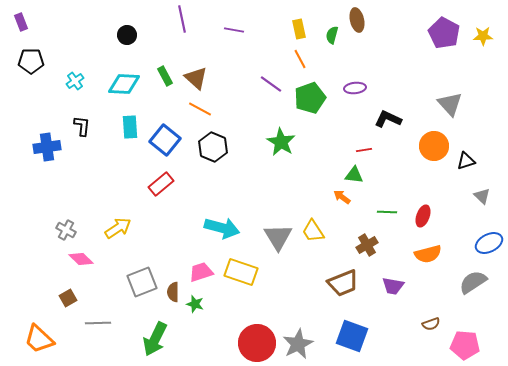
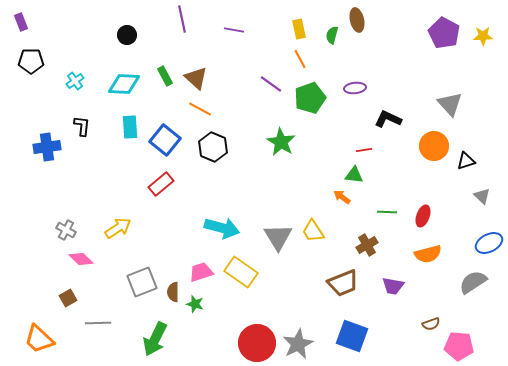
yellow rectangle at (241, 272): rotated 16 degrees clockwise
pink pentagon at (465, 345): moved 6 px left, 1 px down
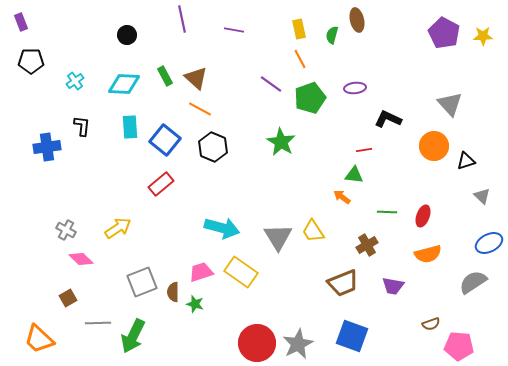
green arrow at (155, 339): moved 22 px left, 3 px up
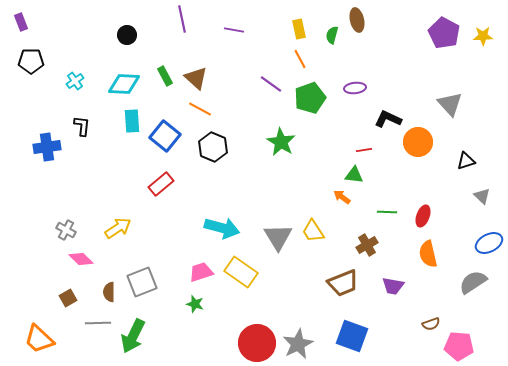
cyan rectangle at (130, 127): moved 2 px right, 6 px up
blue square at (165, 140): moved 4 px up
orange circle at (434, 146): moved 16 px left, 4 px up
orange semicircle at (428, 254): rotated 92 degrees clockwise
brown semicircle at (173, 292): moved 64 px left
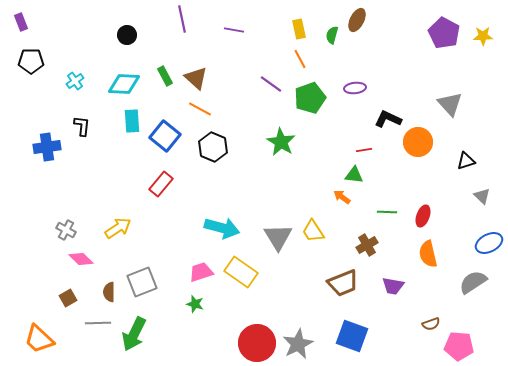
brown ellipse at (357, 20): rotated 40 degrees clockwise
red rectangle at (161, 184): rotated 10 degrees counterclockwise
green arrow at (133, 336): moved 1 px right, 2 px up
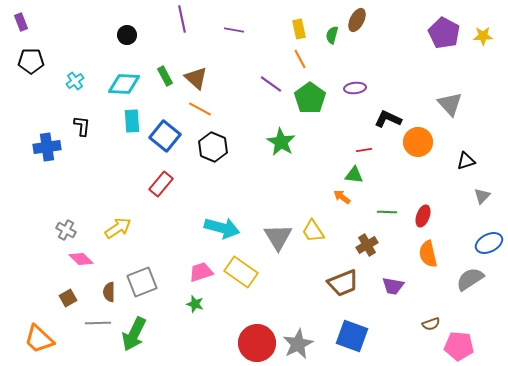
green pentagon at (310, 98): rotated 16 degrees counterclockwise
gray triangle at (482, 196): rotated 30 degrees clockwise
gray semicircle at (473, 282): moved 3 px left, 3 px up
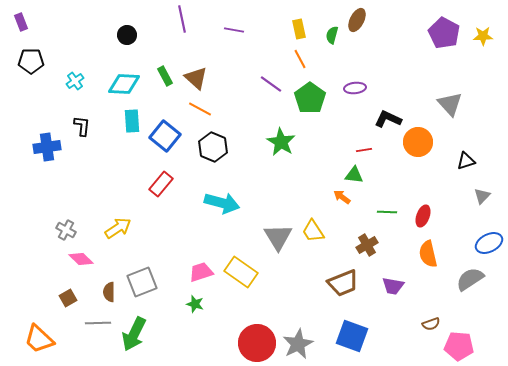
cyan arrow at (222, 228): moved 25 px up
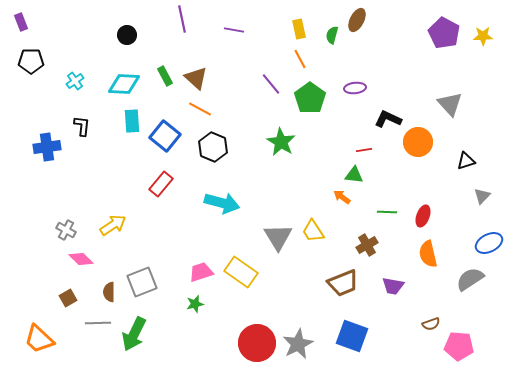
purple line at (271, 84): rotated 15 degrees clockwise
yellow arrow at (118, 228): moved 5 px left, 3 px up
green star at (195, 304): rotated 30 degrees counterclockwise
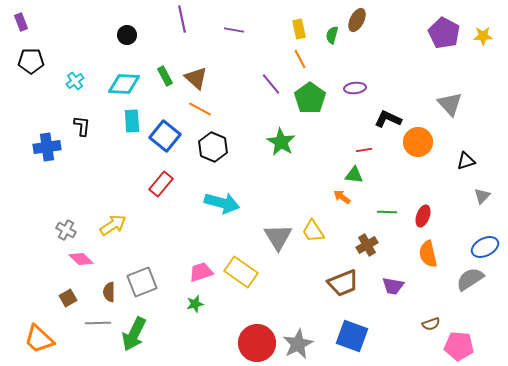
blue ellipse at (489, 243): moved 4 px left, 4 px down
